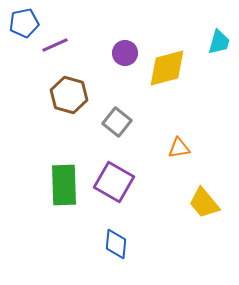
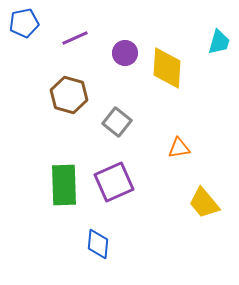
purple line: moved 20 px right, 7 px up
yellow diamond: rotated 72 degrees counterclockwise
purple square: rotated 36 degrees clockwise
blue diamond: moved 18 px left
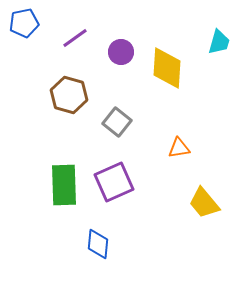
purple line: rotated 12 degrees counterclockwise
purple circle: moved 4 px left, 1 px up
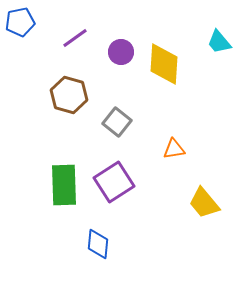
blue pentagon: moved 4 px left, 1 px up
cyan trapezoid: rotated 124 degrees clockwise
yellow diamond: moved 3 px left, 4 px up
orange triangle: moved 5 px left, 1 px down
purple square: rotated 9 degrees counterclockwise
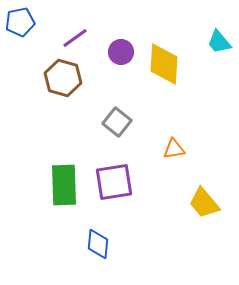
brown hexagon: moved 6 px left, 17 px up
purple square: rotated 24 degrees clockwise
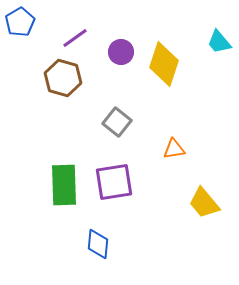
blue pentagon: rotated 20 degrees counterclockwise
yellow diamond: rotated 15 degrees clockwise
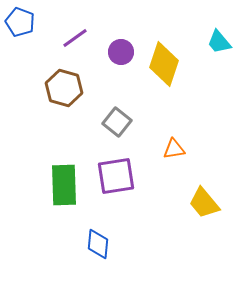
blue pentagon: rotated 20 degrees counterclockwise
brown hexagon: moved 1 px right, 10 px down
purple square: moved 2 px right, 6 px up
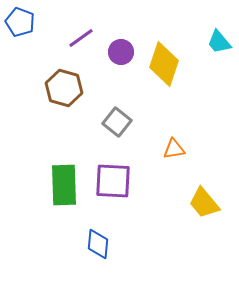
purple line: moved 6 px right
purple square: moved 3 px left, 5 px down; rotated 12 degrees clockwise
